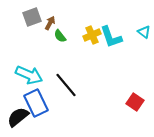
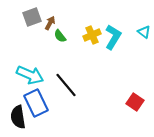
cyan L-shape: moved 2 px right; rotated 130 degrees counterclockwise
cyan arrow: moved 1 px right
black semicircle: rotated 60 degrees counterclockwise
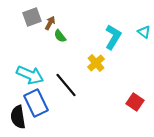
yellow cross: moved 4 px right, 28 px down; rotated 18 degrees counterclockwise
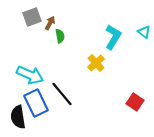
green semicircle: rotated 152 degrees counterclockwise
black line: moved 4 px left, 9 px down
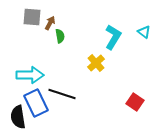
gray square: rotated 24 degrees clockwise
cyan arrow: rotated 24 degrees counterclockwise
black line: rotated 32 degrees counterclockwise
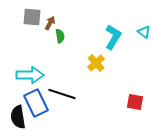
red square: rotated 24 degrees counterclockwise
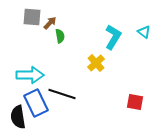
brown arrow: rotated 16 degrees clockwise
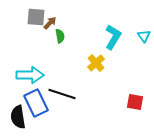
gray square: moved 4 px right
cyan triangle: moved 4 px down; rotated 16 degrees clockwise
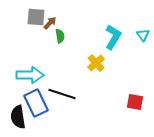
cyan triangle: moved 1 px left, 1 px up
